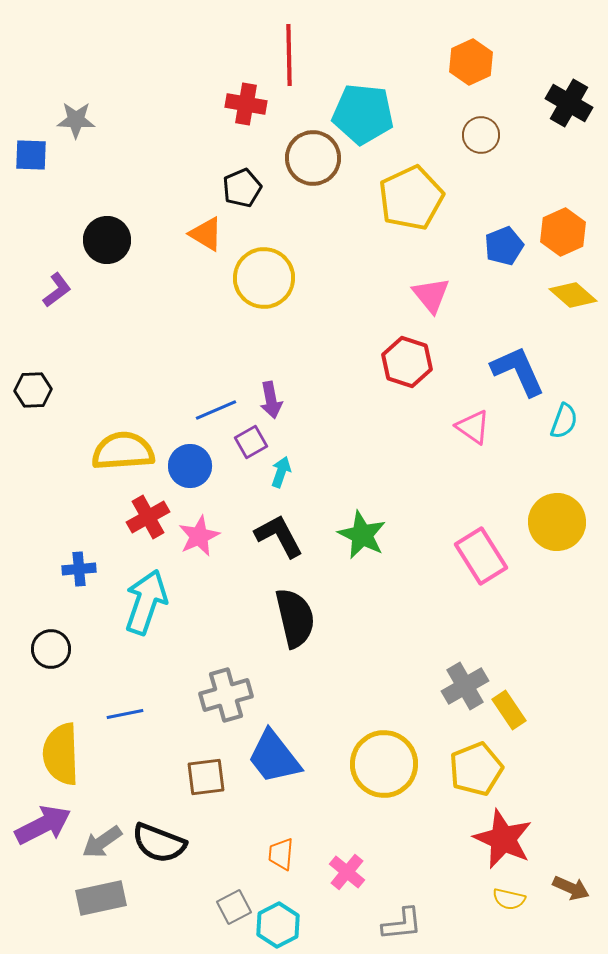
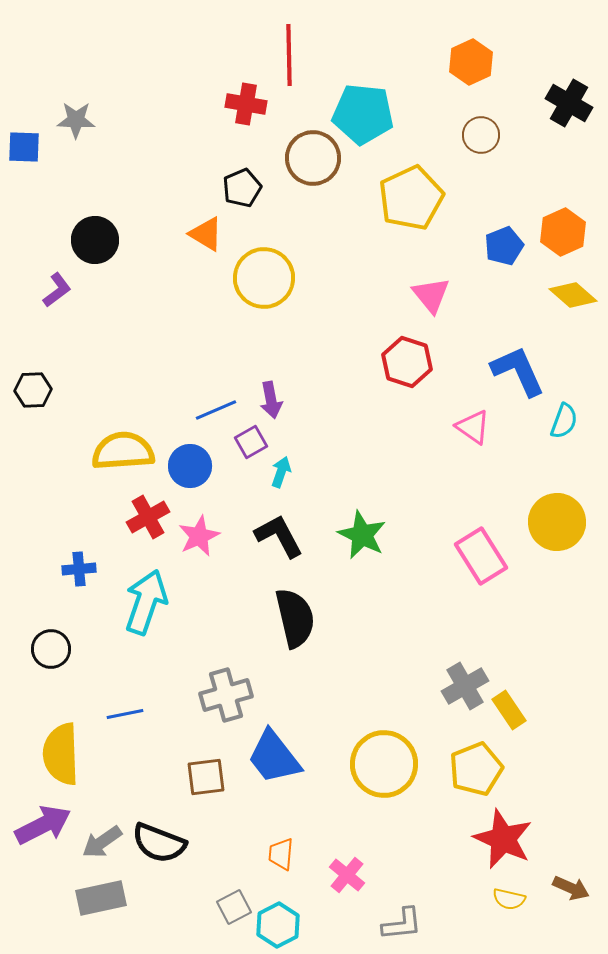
blue square at (31, 155): moved 7 px left, 8 px up
black circle at (107, 240): moved 12 px left
pink cross at (347, 872): moved 3 px down
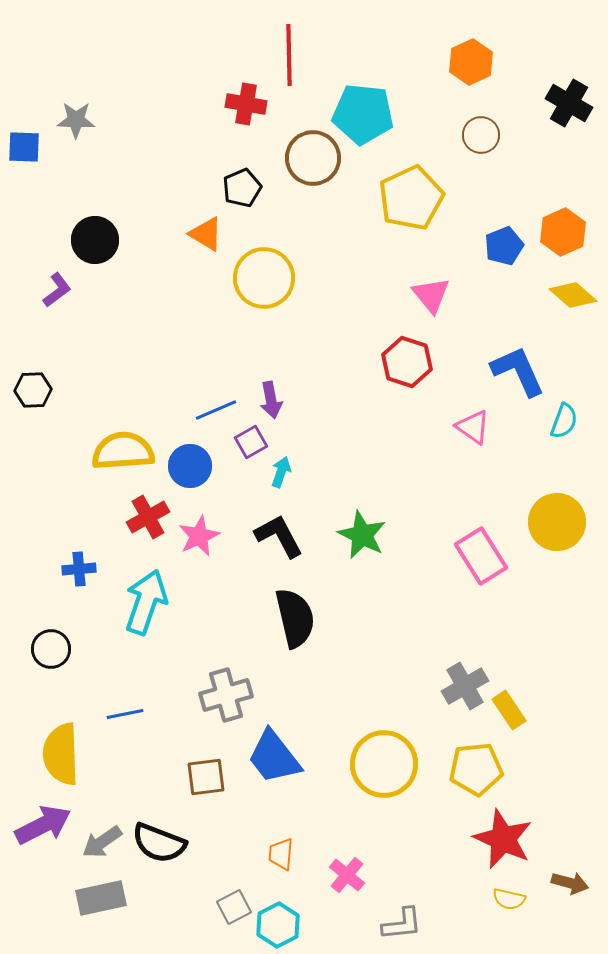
yellow pentagon at (476, 769): rotated 16 degrees clockwise
brown arrow at (571, 888): moved 1 px left, 5 px up; rotated 9 degrees counterclockwise
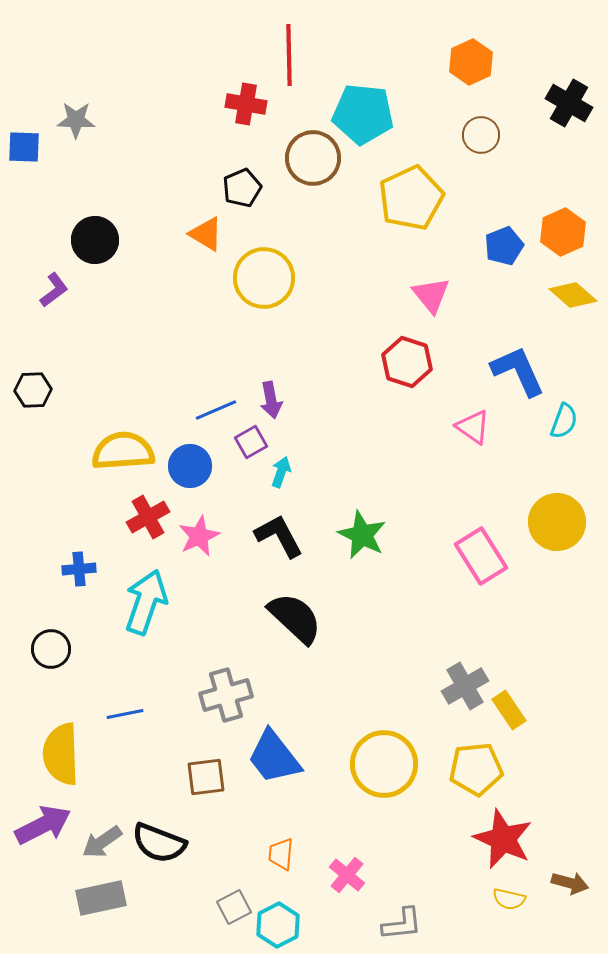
purple L-shape at (57, 290): moved 3 px left
black semicircle at (295, 618): rotated 34 degrees counterclockwise
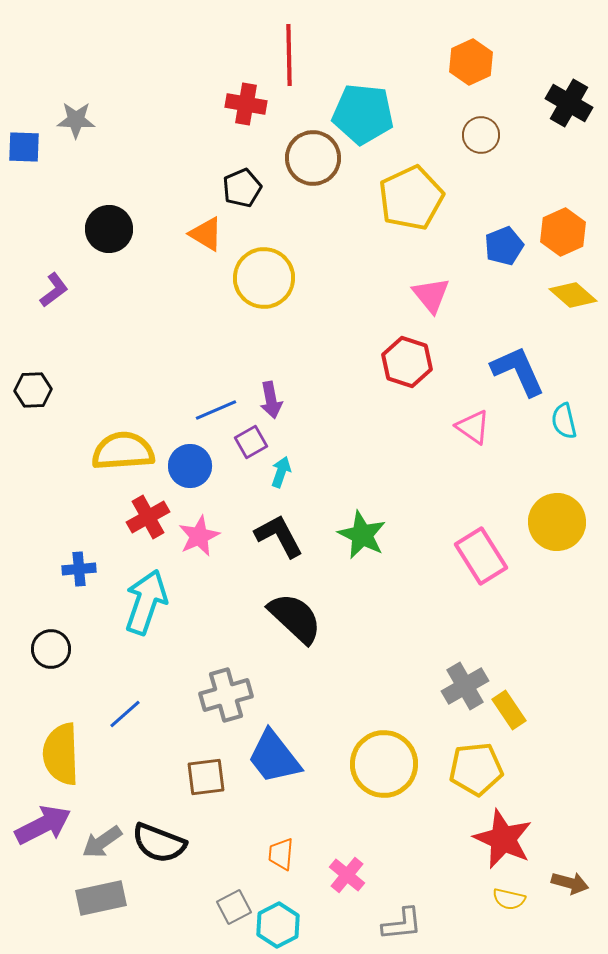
black circle at (95, 240): moved 14 px right, 11 px up
cyan semicircle at (564, 421): rotated 147 degrees clockwise
blue line at (125, 714): rotated 30 degrees counterclockwise
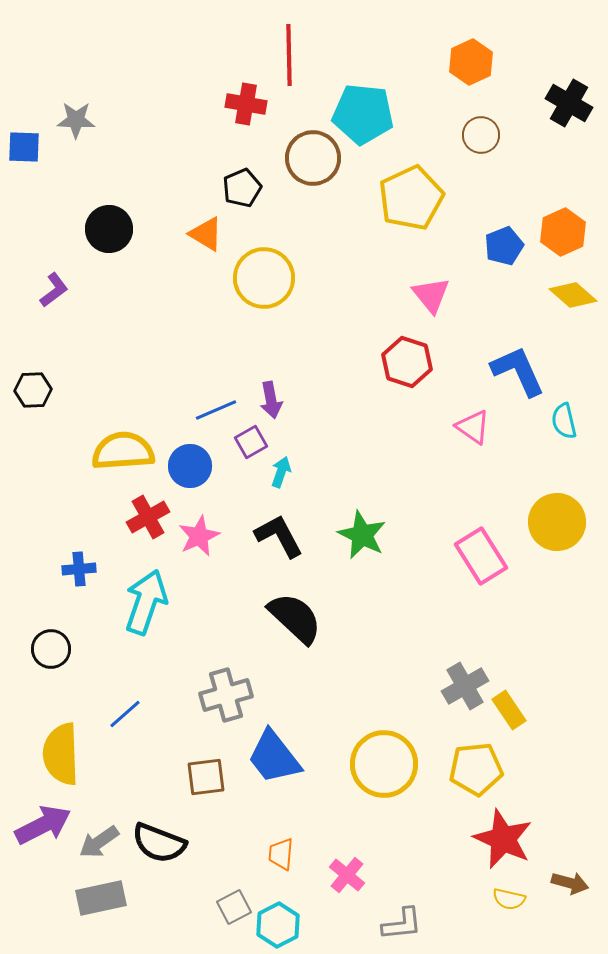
gray arrow at (102, 842): moved 3 px left
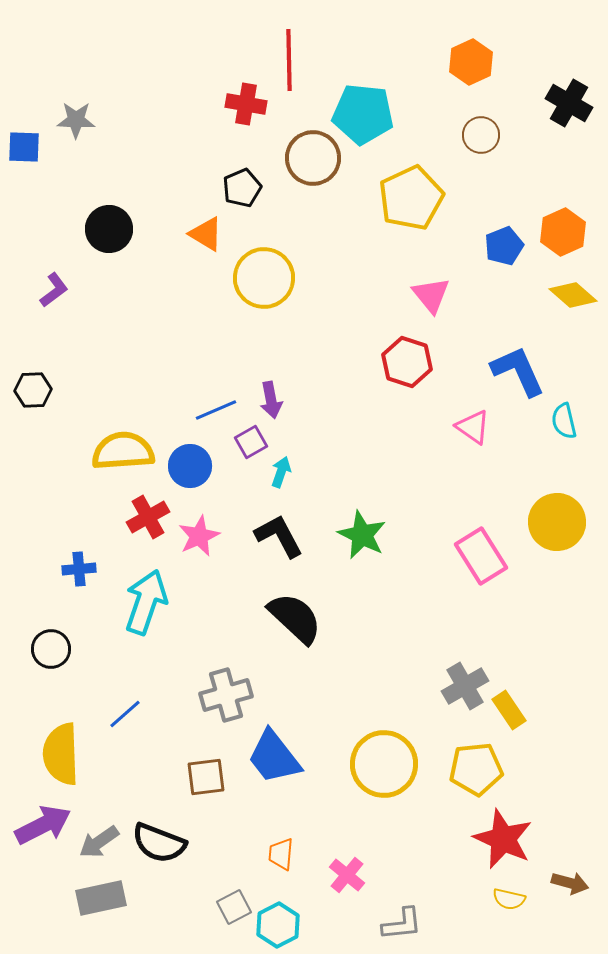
red line at (289, 55): moved 5 px down
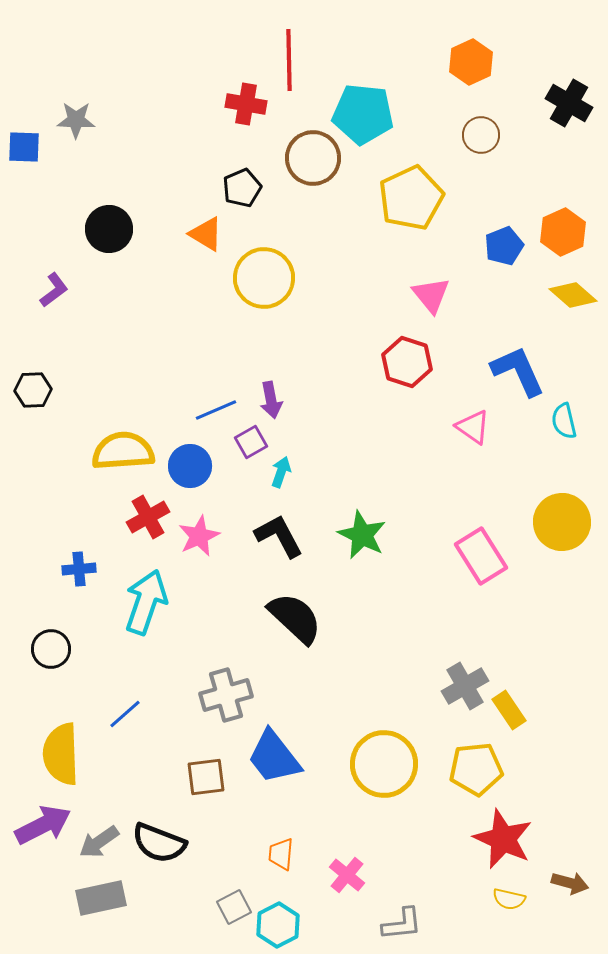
yellow circle at (557, 522): moved 5 px right
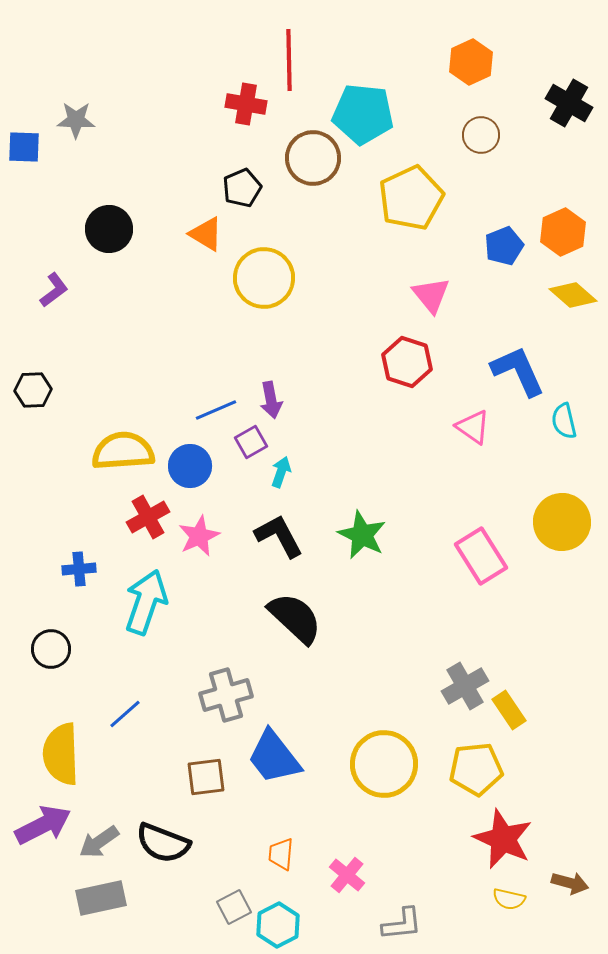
black semicircle at (159, 843): moved 4 px right
